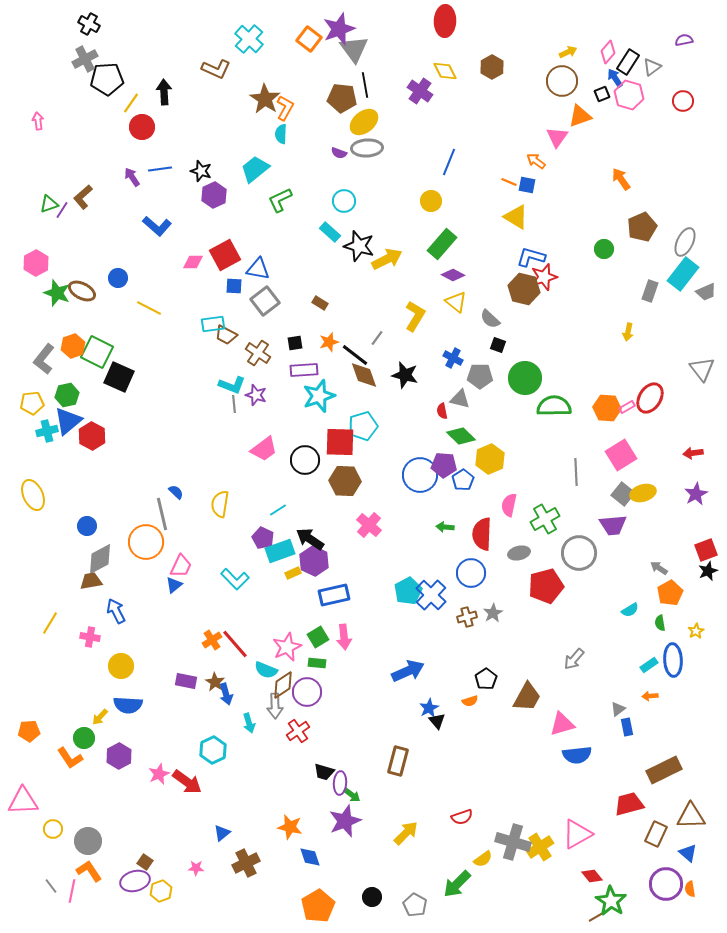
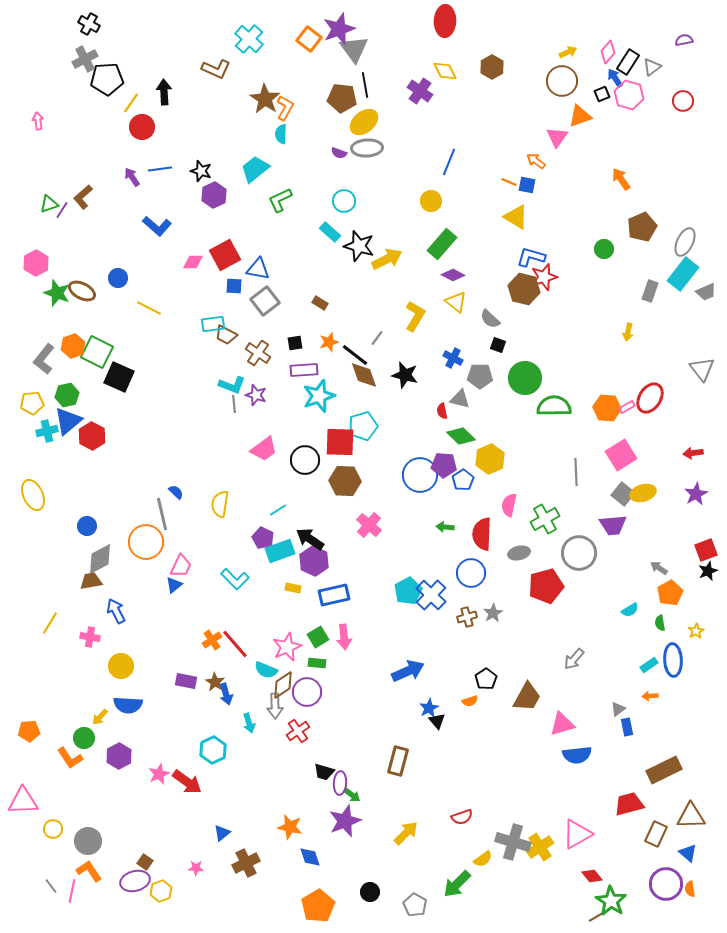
yellow rectangle at (293, 573): moved 15 px down; rotated 35 degrees clockwise
black circle at (372, 897): moved 2 px left, 5 px up
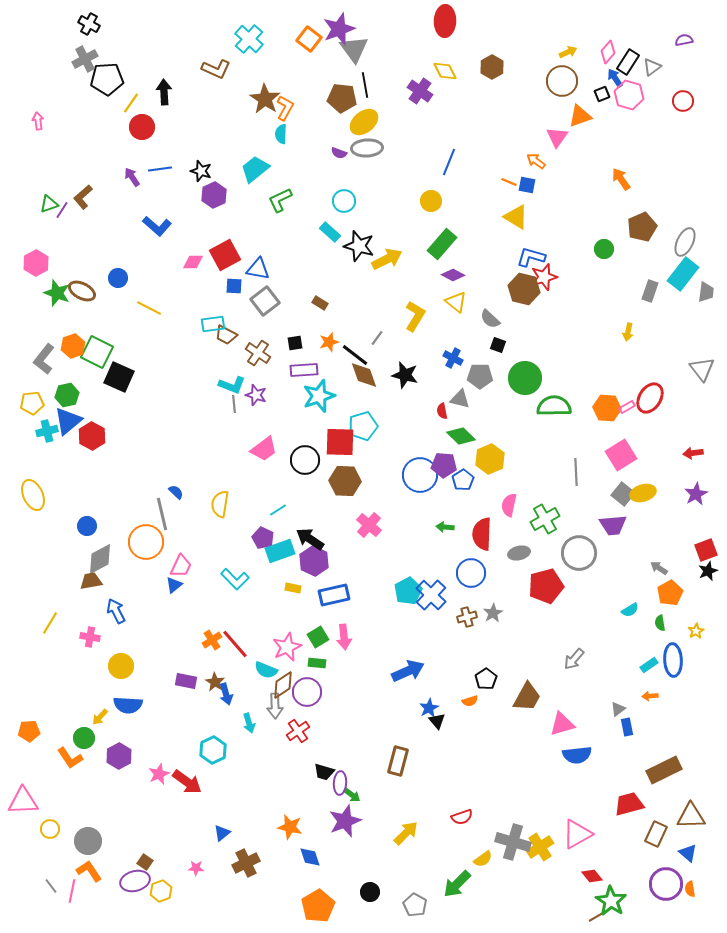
gray trapezoid at (706, 292): rotated 60 degrees counterclockwise
yellow circle at (53, 829): moved 3 px left
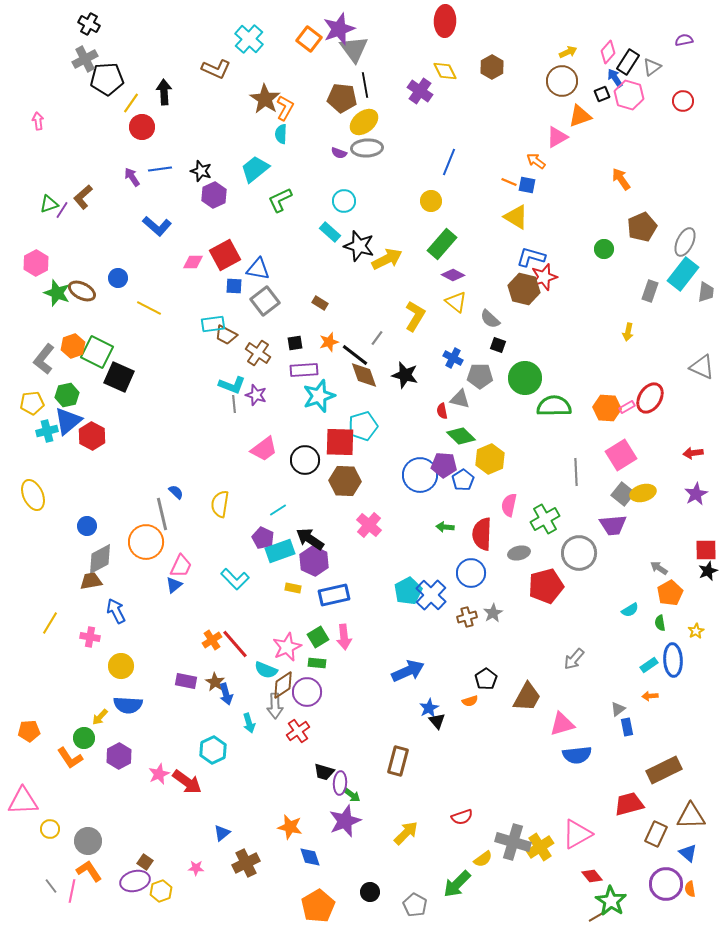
pink triangle at (557, 137): rotated 25 degrees clockwise
gray triangle at (702, 369): moved 2 px up; rotated 28 degrees counterclockwise
red square at (706, 550): rotated 20 degrees clockwise
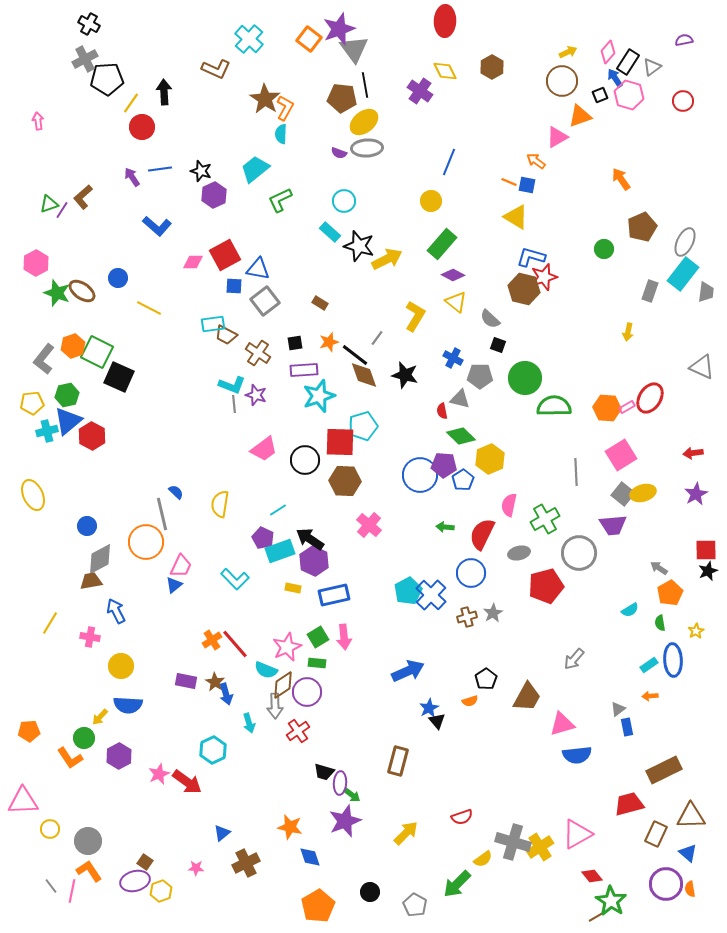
black square at (602, 94): moved 2 px left, 1 px down
brown ellipse at (82, 291): rotated 8 degrees clockwise
red semicircle at (482, 534): rotated 24 degrees clockwise
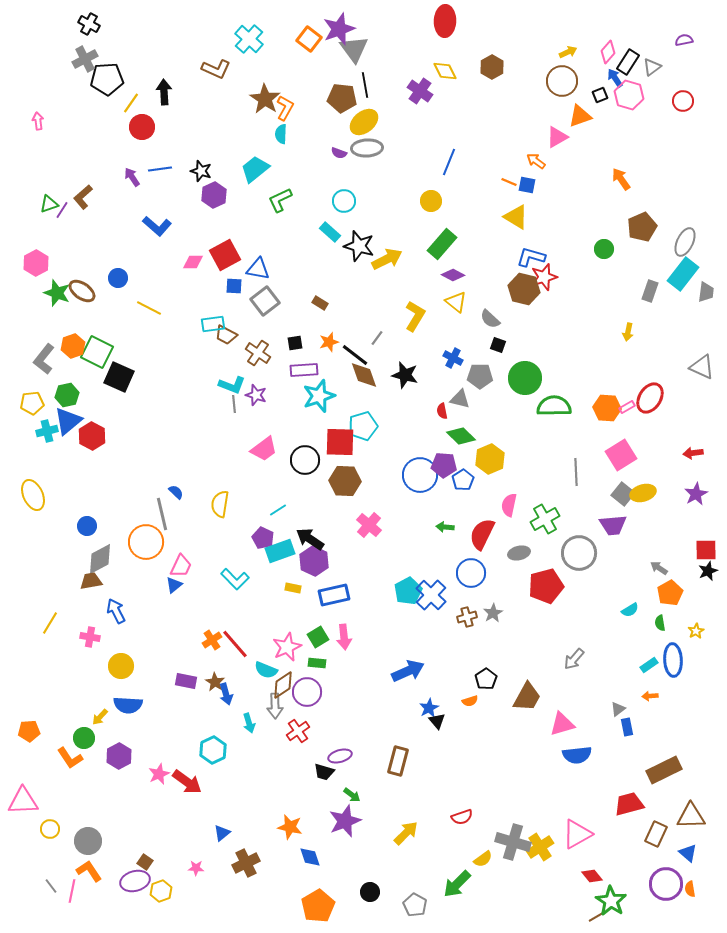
purple ellipse at (340, 783): moved 27 px up; rotated 70 degrees clockwise
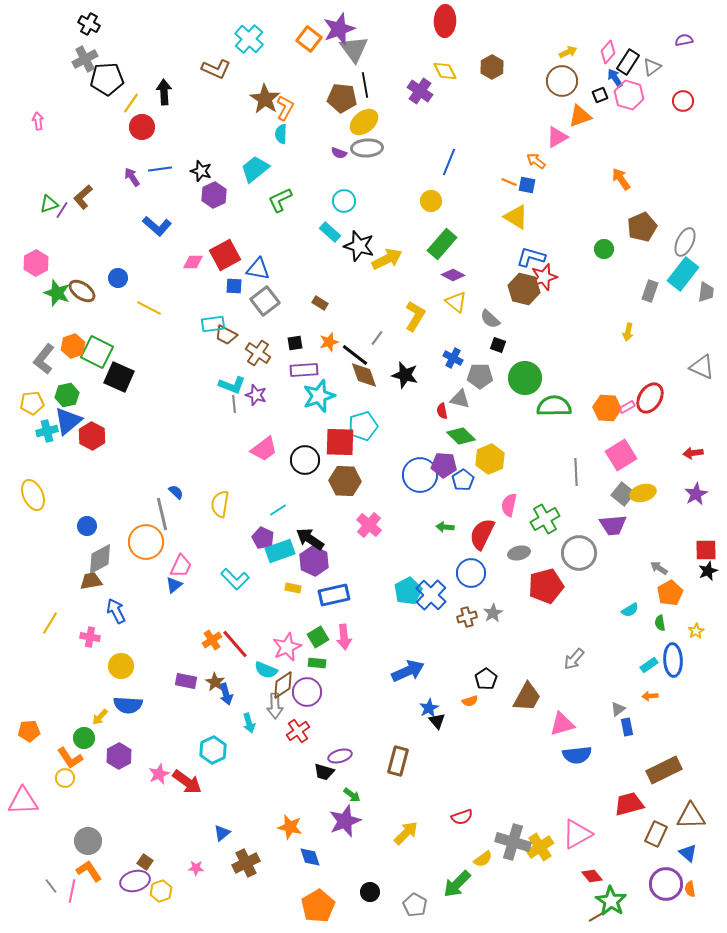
yellow circle at (50, 829): moved 15 px right, 51 px up
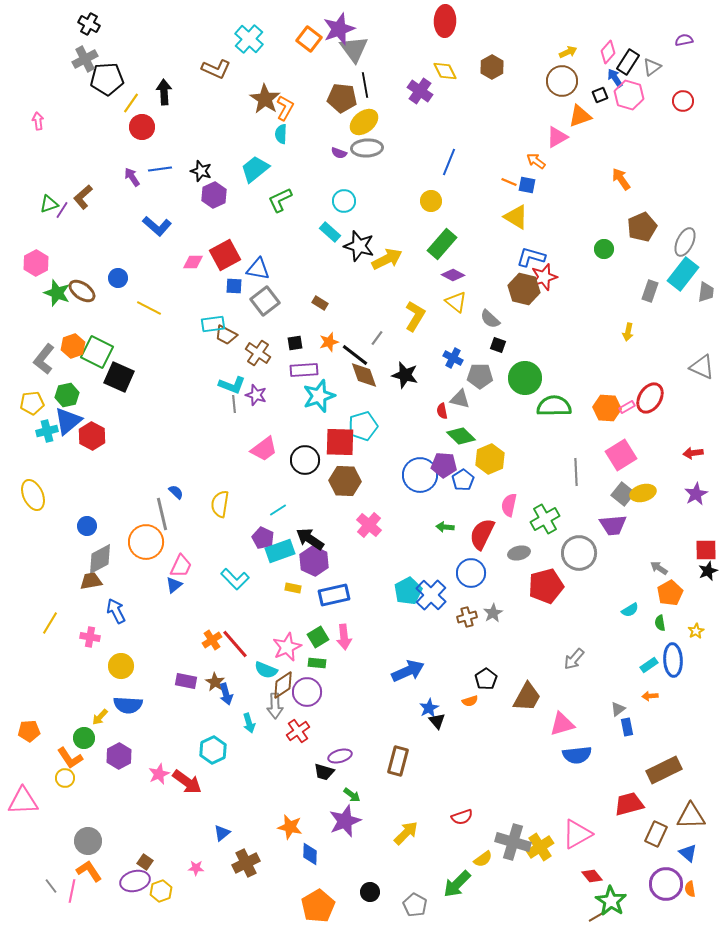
blue diamond at (310, 857): moved 3 px up; rotated 20 degrees clockwise
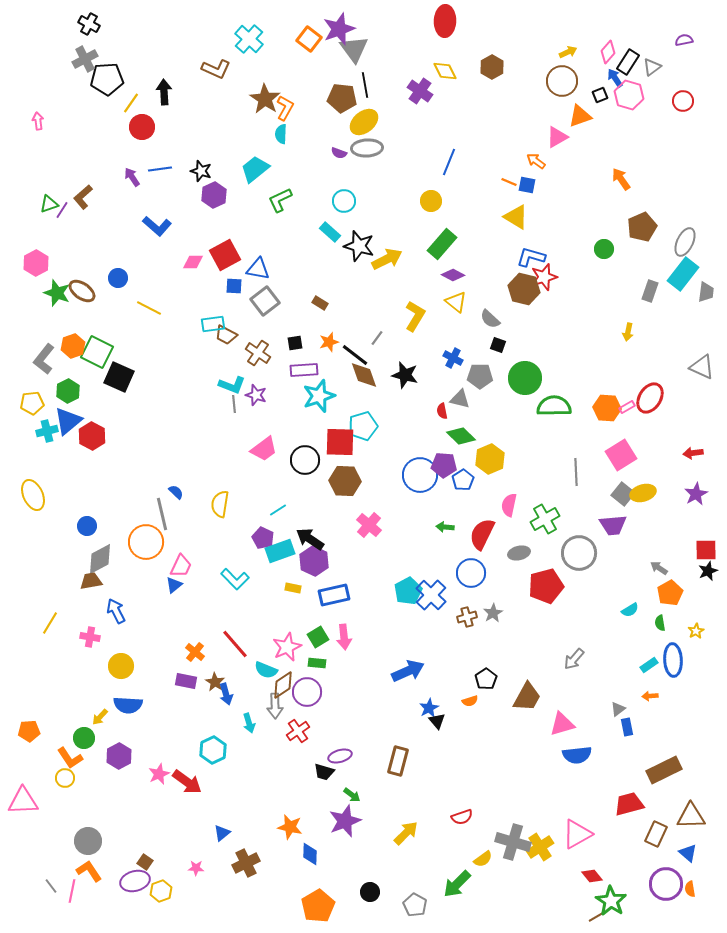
green hexagon at (67, 395): moved 1 px right, 4 px up; rotated 15 degrees counterclockwise
orange cross at (212, 640): moved 17 px left, 12 px down; rotated 18 degrees counterclockwise
